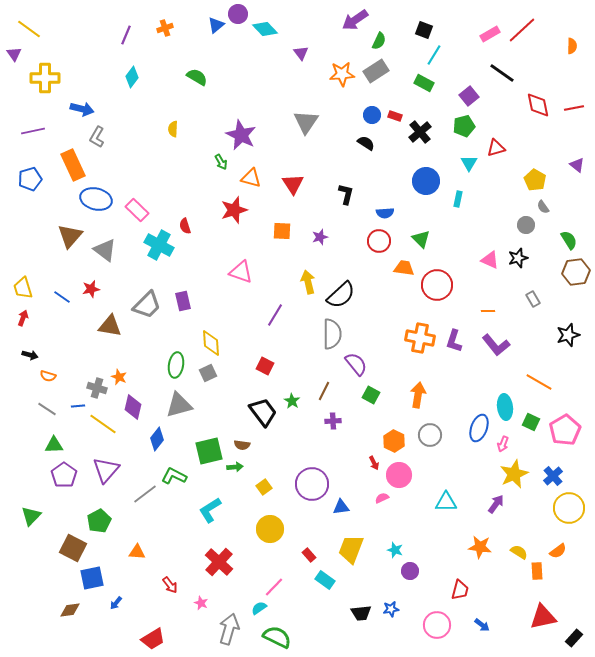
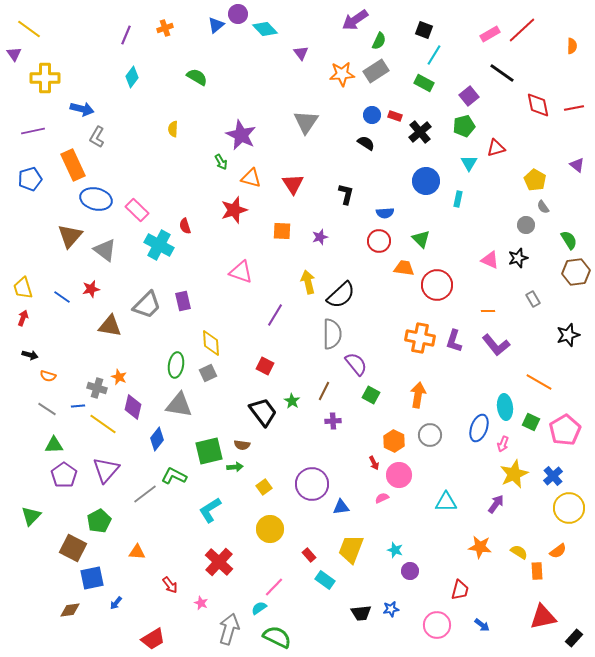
gray triangle at (179, 405): rotated 24 degrees clockwise
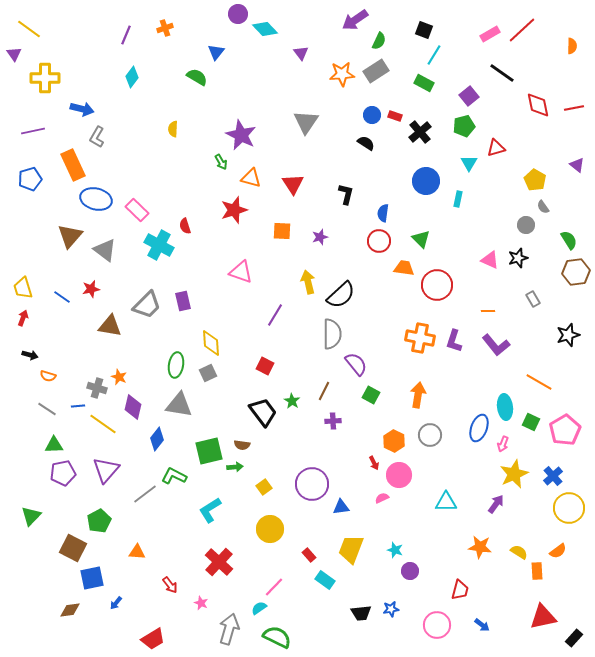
blue triangle at (216, 25): moved 27 px down; rotated 12 degrees counterclockwise
blue semicircle at (385, 213): moved 2 px left; rotated 102 degrees clockwise
purple pentagon at (64, 475): moved 1 px left, 2 px up; rotated 25 degrees clockwise
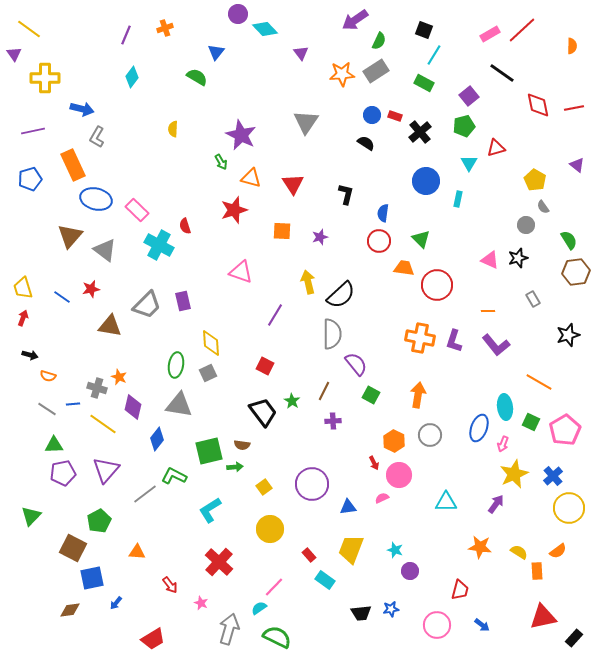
blue line at (78, 406): moved 5 px left, 2 px up
blue triangle at (341, 507): moved 7 px right
